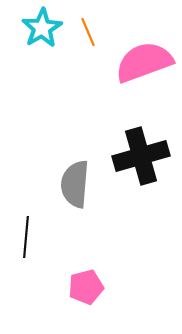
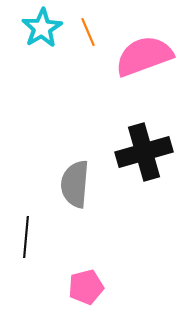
pink semicircle: moved 6 px up
black cross: moved 3 px right, 4 px up
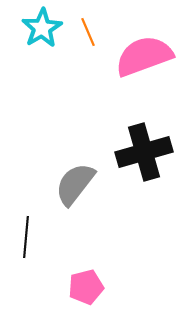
gray semicircle: rotated 33 degrees clockwise
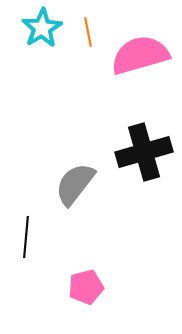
orange line: rotated 12 degrees clockwise
pink semicircle: moved 4 px left, 1 px up; rotated 4 degrees clockwise
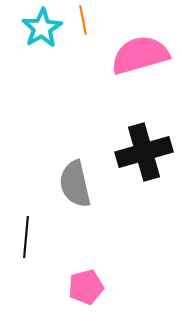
orange line: moved 5 px left, 12 px up
gray semicircle: rotated 51 degrees counterclockwise
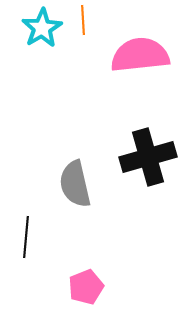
orange line: rotated 8 degrees clockwise
pink semicircle: rotated 10 degrees clockwise
black cross: moved 4 px right, 5 px down
pink pentagon: rotated 8 degrees counterclockwise
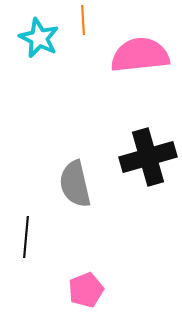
cyan star: moved 3 px left, 10 px down; rotated 15 degrees counterclockwise
pink pentagon: moved 3 px down
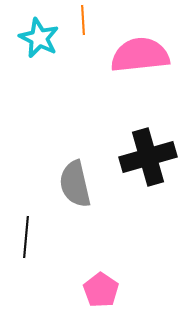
pink pentagon: moved 15 px right; rotated 16 degrees counterclockwise
